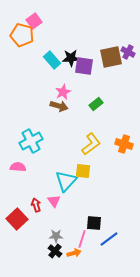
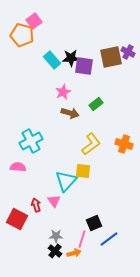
brown arrow: moved 11 px right, 7 px down
red square: rotated 20 degrees counterclockwise
black square: rotated 28 degrees counterclockwise
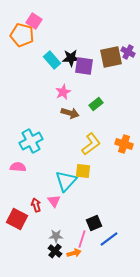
pink square: rotated 21 degrees counterclockwise
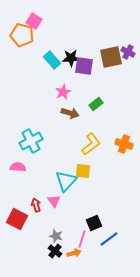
gray star: rotated 16 degrees clockwise
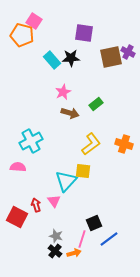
purple square: moved 33 px up
red square: moved 2 px up
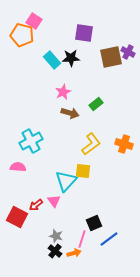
red arrow: rotated 112 degrees counterclockwise
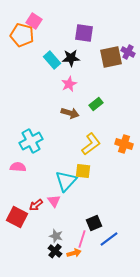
pink star: moved 6 px right, 8 px up
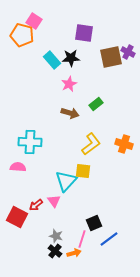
cyan cross: moved 1 px left, 1 px down; rotated 30 degrees clockwise
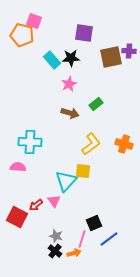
pink square: rotated 14 degrees counterclockwise
purple cross: moved 1 px right, 1 px up; rotated 24 degrees counterclockwise
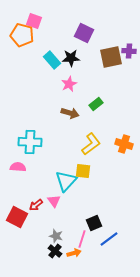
purple square: rotated 18 degrees clockwise
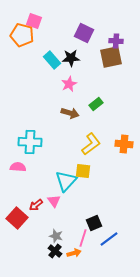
purple cross: moved 13 px left, 10 px up
orange cross: rotated 12 degrees counterclockwise
red square: moved 1 px down; rotated 15 degrees clockwise
pink line: moved 1 px right, 1 px up
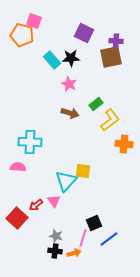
pink star: rotated 21 degrees counterclockwise
yellow L-shape: moved 19 px right, 24 px up
black cross: rotated 32 degrees counterclockwise
